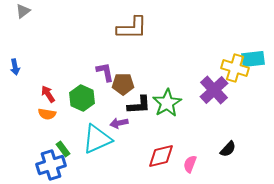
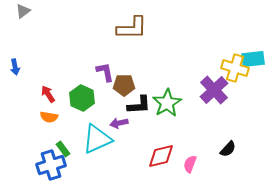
brown pentagon: moved 1 px right, 1 px down
orange semicircle: moved 2 px right, 3 px down
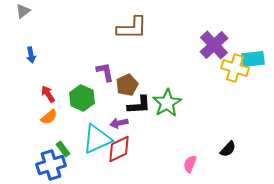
blue arrow: moved 16 px right, 12 px up
brown pentagon: moved 3 px right; rotated 25 degrees counterclockwise
purple cross: moved 45 px up
orange semicircle: rotated 48 degrees counterclockwise
red diamond: moved 42 px left, 7 px up; rotated 12 degrees counterclockwise
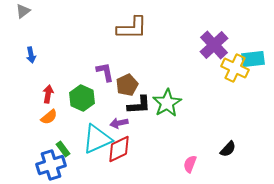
yellow cross: rotated 8 degrees clockwise
red arrow: rotated 42 degrees clockwise
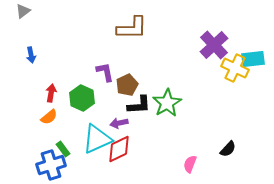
red arrow: moved 3 px right, 1 px up
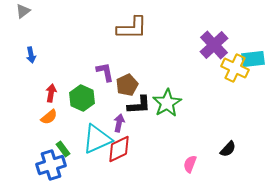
purple arrow: rotated 114 degrees clockwise
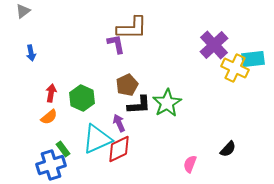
blue arrow: moved 2 px up
purple L-shape: moved 11 px right, 28 px up
purple arrow: rotated 36 degrees counterclockwise
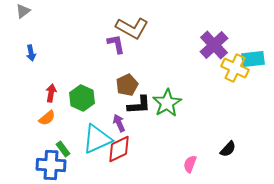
brown L-shape: rotated 28 degrees clockwise
orange semicircle: moved 2 px left, 1 px down
blue cross: rotated 20 degrees clockwise
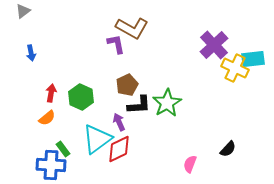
green hexagon: moved 1 px left, 1 px up
purple arrow: moved 1 px up
cyan triangle: rotated 12 degrees counterclockwise
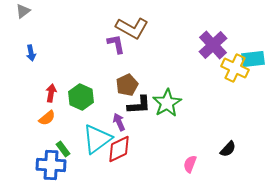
purple cross: moved 1 px left
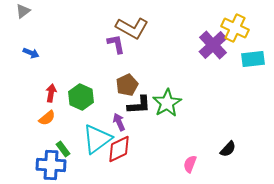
blue arrow: rotated 56 degrees counterclockwise
yellow cross: moved 40 px up
